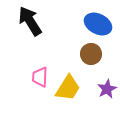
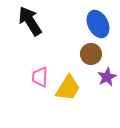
blue ellipse: rotated 36 degrees clockwise
purple star: moved 12 px up
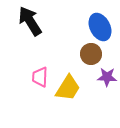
blue ellipse: moved 2 px right, 3 px down
purple star: rotated 30 degrees clockwise
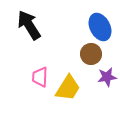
black arrow: moved 1 px left, 4 px down
purple star: rotated 12 degrees counterclockwise
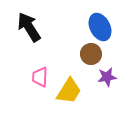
black arrow: moved 2 px down
yellow trapezoid: moved 1 px right, 3 px down
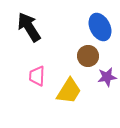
brown circle: moved 3 px left, 2 px down
pink trapezoid: moved 3 px left, 1 px up
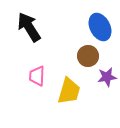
yellow trapezoid: rotated 16 degrees counterclockwise
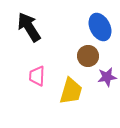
yellow trapezoid: moved 2 px right
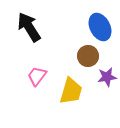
pink trapezoid: rotated 35 degrees clockwise
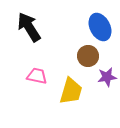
pink trapezoid: rotated 65 degrees clockwise
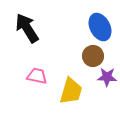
black arrow: moved 2 px left, 1 px down
brown circle: moved 5 px right
purple star: rotated 12 degrees clockwise
